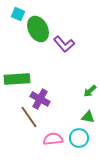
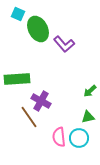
purple cross: moved 1 px right, 2 px down
green triangle: rotated 24 degrees counterclockwise
pink semicircle: moved 6 px right, 2 px up; rotated 90 degrees counterclockwise
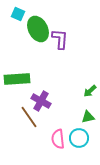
purple L-shape: moved 4 px left, 5 px up; rotated 135 degrees counterclockwise
pink semicircle: moved 1 px left, 2 px down
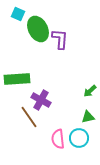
purple cross: moved 1 px up
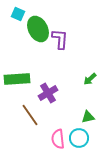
green arrow: moved 12 px up
purple cross: moved 7 px right, 7 px up; rotated 30 degrees clockwise
brown line: moved 1 px right, 2 px up
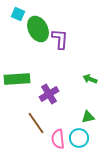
green arrow: rotated 64 degrees clockwise
purple cross: moved 1 px right, 1 px down
brown line: moved 6 px right, 8 px down
